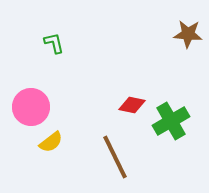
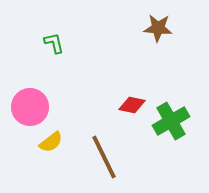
brown star: moved 30 px left, 6 px up
pink circle: moved 1 px left
brown line: moved 11 px left
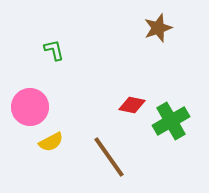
brown star: rotated 24 degrees counterclockwise
green L-shape: moved 7 px down
yellow semicircle: rotated 10 degrees clockwise
brown line: moved 5 px right; rotated 9 degrees counterclockwise
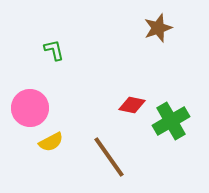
pink circle: moved 1 px down
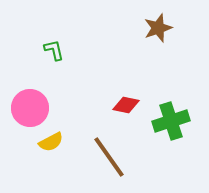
red diamond: moved 6 px left
green cross: rotated 12 degrees clockwise
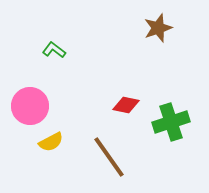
green L-shape: rotated 40 degrees counterclockwise
pink circle: moved 2 px up
green cross: moved 1 px down
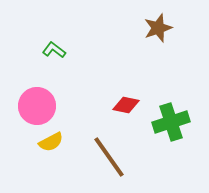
pink circle: moved 7 px right
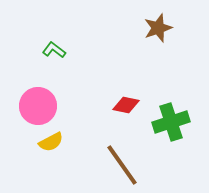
pink circle: moved 1 px right
brown line: moved 13 px right, 8 px down
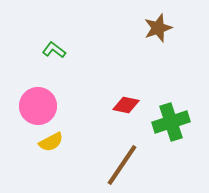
brown line: rotated 69 degrees clockwise
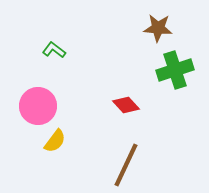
brown star: rotated 24 degrees clockwise
red diamond: rotated 36 degrees clockwise
green cross: moved 4 px right, 52 px up
yellow semicircle: moved 4 px right, 1 px up; rotated 25 degrees counterclockwise
brown line: moved 4 px right; rotated 9 degrees counterclockwise
